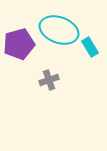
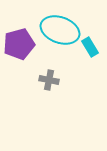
cyan ellipse: moved 1 px right
gray cross: rotated 30 degrees clockwise
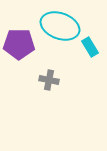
cyan ellipse: moved 4 px up
purple pentagon: rotated 16 degrees clockwise
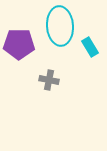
cyan ellipse: rotated 66 degrees clockwise
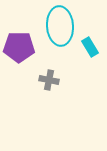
purple pentagon: moved 3 px down
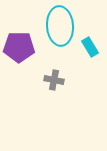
gray cross: moved 5 px right
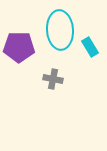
cyan ellipse: moved 4 px down
gray cross: moved 1 px left, 1 px up
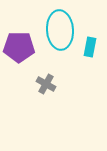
cyan rectangle: rotated 42 degrees clockwise
gray cross: moved 7 px left, 5 px down; rotated 18 degrees clockwise
